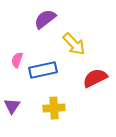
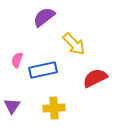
purple semicircle: moved 1 px left, 2 px up
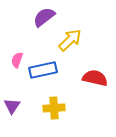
yellow arrow: moved 4 px left, 4 px up; rotated 90 degrees counterclockwise
red semicircle: rotated 40 degrees clockwise
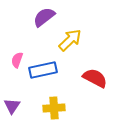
red semicircle: rotated 15 degrees clockwise
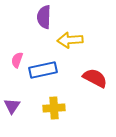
purple semicircle: rotated 50 degrees counterclockwise
yellow arrow: rotated 140 degrees counterclockwise
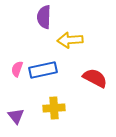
pink semicircle: moved 9 px down
purple triangle: moved 4 px right, 10 px down; rotated 12 degrees counterclockwise
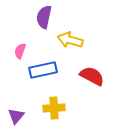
purple semicircle: rotated 10 degrees clockwise
yellow arrow: rotated 20 degrees clockwise
pink semicircle: moved 3 px right, 18 px up
red semicircle: moved 3 px left, 2 px up
purple triangle: rotated 18 degrees clockwise
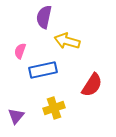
yellow arrow: moved 3 px left, 1 px down
red semicircle: moved 9 px down; rotated 95 degrees clockwise
yellow cross: rotated 15 degrees counterclockwise
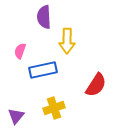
purple semicircle: rotated 15 degrees counterclockwise
yellow arrow: rotated 105 degrees counterclockwise
red semicircle: moved 4 px right
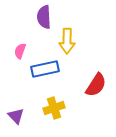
blue rectangle: moved 2 px right, 1 px up
purple triangle: rotated 24 degrees counterclockwise
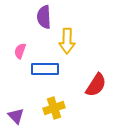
blue rectangle: rotated 12 degrees clockwise
